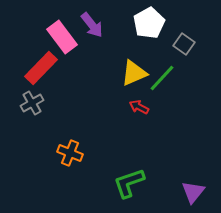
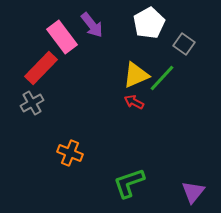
yellow triangle: moved 2 px right, 2 px down
red arrow: moved 5 px left, 5 px up
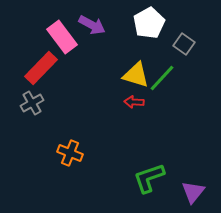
purple arrow: rotated 24 degrees counterclockwise
yellow triangle: rotated 40 degrees clockwise
red arrow: rotated 24 degrees counterclockwise
green L-shape: moved 20 px right, 5 px up
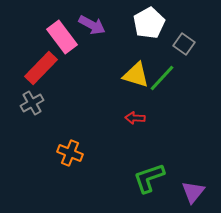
red arrow: moved 1 px right, 16 px down
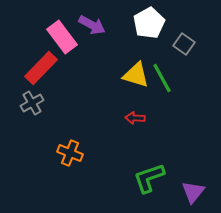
green line: rotated 72 degrees counterclockwise
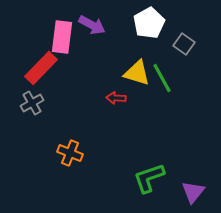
pink rectangle: rotated 44 degrees clockwise
yellow triangle: moved 1 px right, 2 px up
red arrow: moved 19 px left, 20 px up
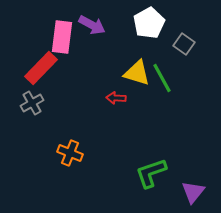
green L-shape: moved 2 px right, 5 px up
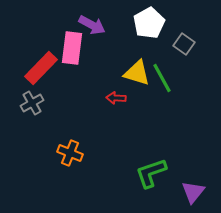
pink rectangle: moved 10 px right, 11 px down
